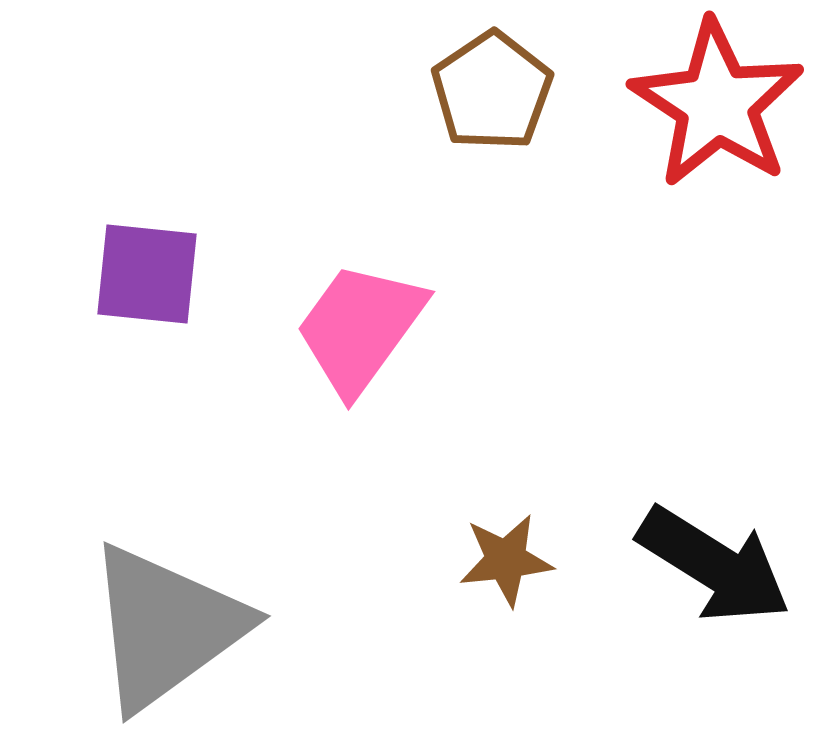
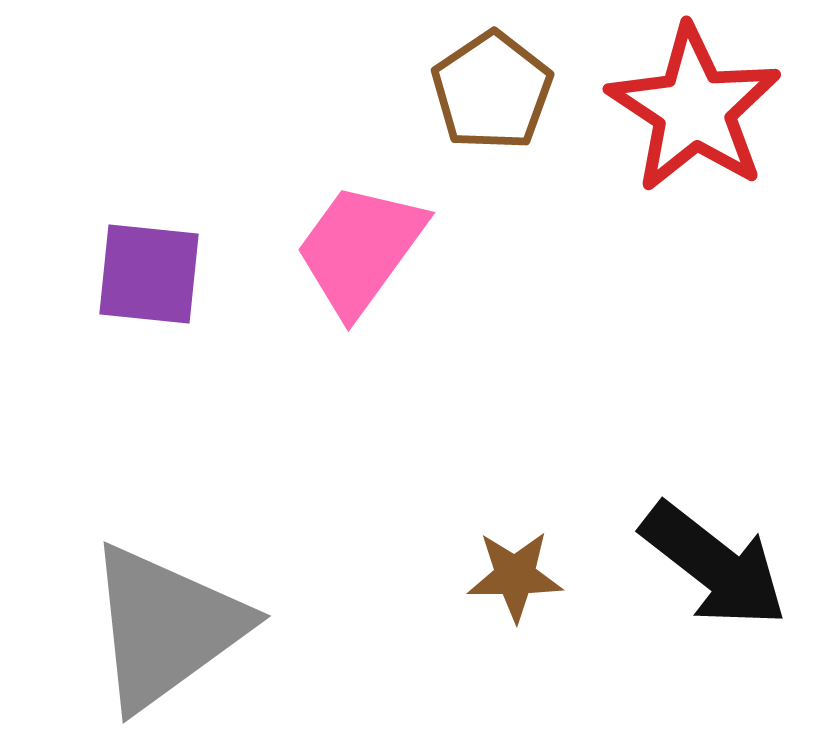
red star: moved 23 px left, 5 px down
purple square: moved 2 px right
pink trapezoid: moved 79 px up
brown star: moved 9 px right, 16 px down; rotated 6 degrees clockwise
black arrow: rotated 6 degrees clockwise
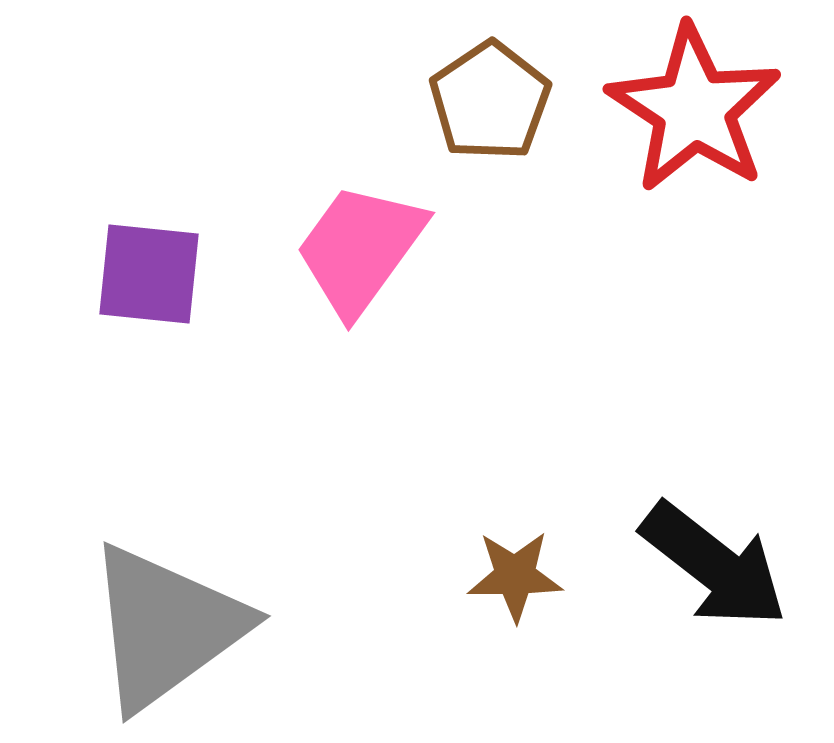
brown pentagon: moved 2 px left, 10 px down
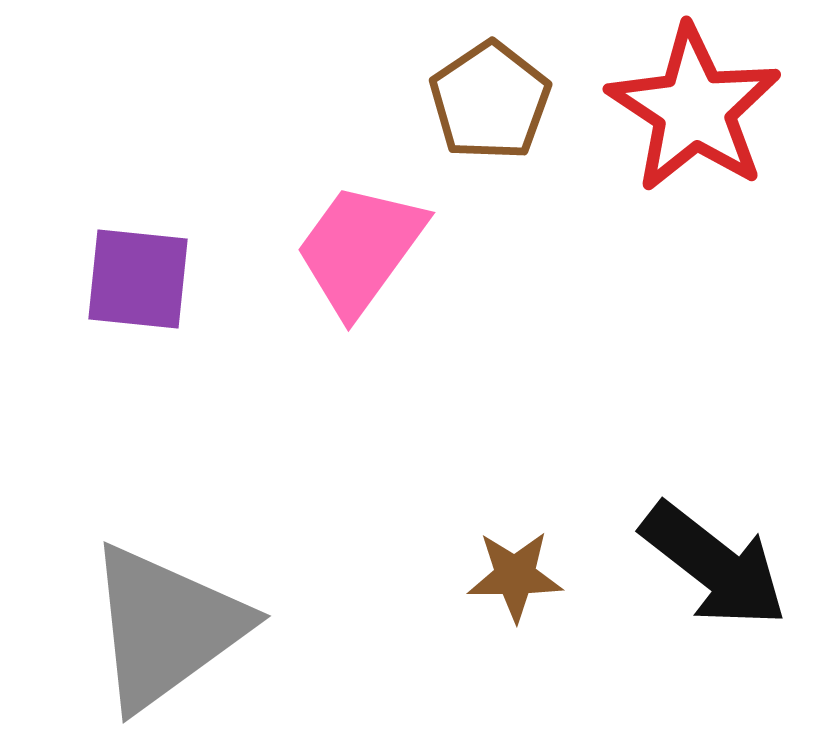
purple square: moved 11 px left, 5 px down
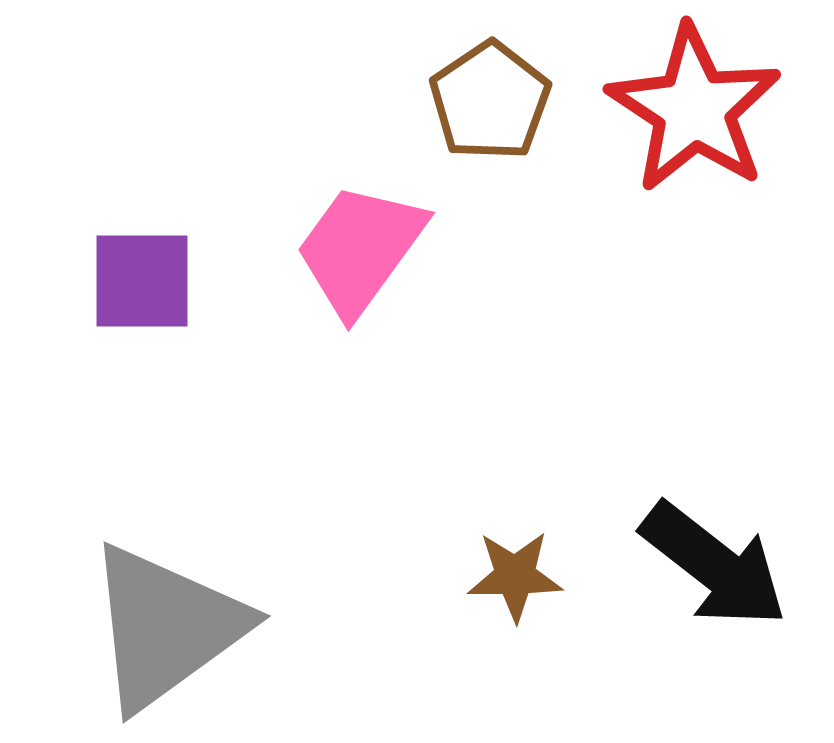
purple square: moved 4 px right, 2 px down; rotated 6 degrees counterclockwise
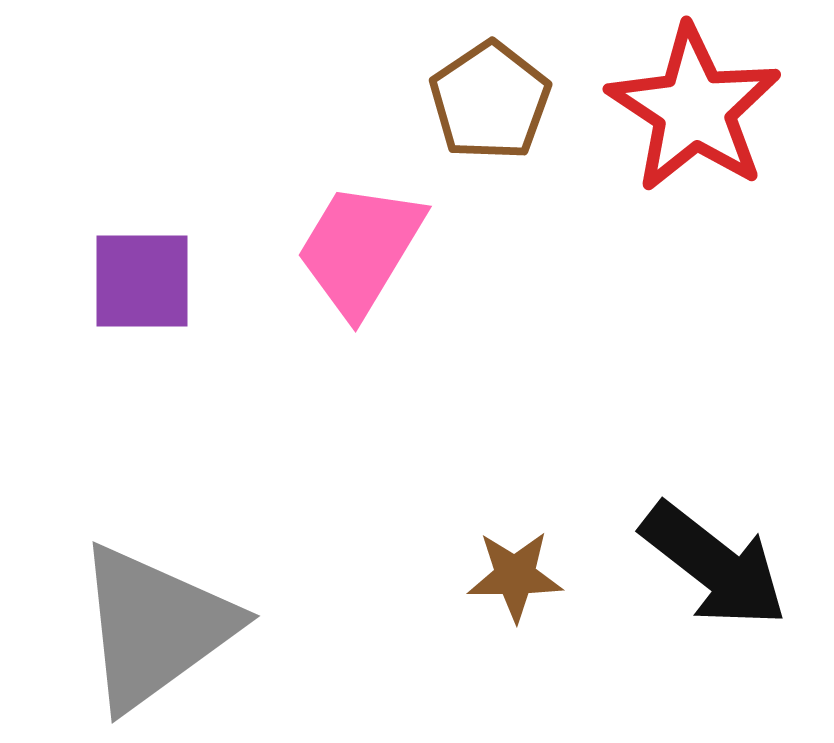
pink trapezoid: rotated 5 degrees counterclockwise
gray triangle: moved 11 px left
